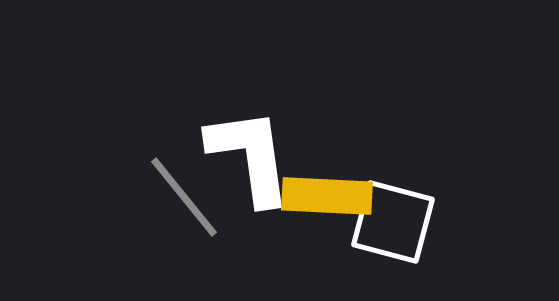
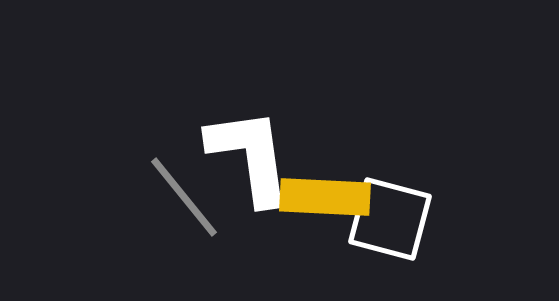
yellow rectangle: moved 2 px left, 1 px down
white square: moved 3 px left, 3 px up
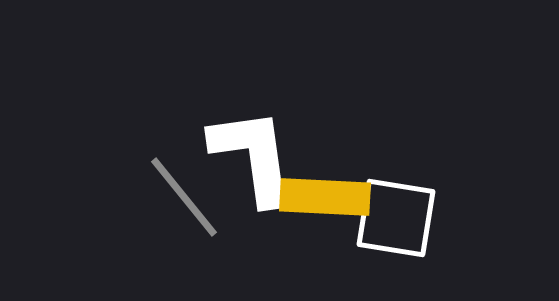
white L-shape: moved 3 px right
white square: moved 6 px right, 1 px up; rotated 6 degrees counterclockwise
